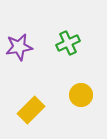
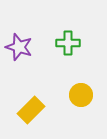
green cross: rotated 25 degrees clockwise
purple star: rotated 28 degrees clockwise
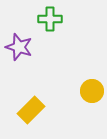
green cross: moved 18 px left, 24 px up
yellow circle: moved 11 px right, 4 px up
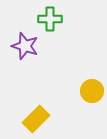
purple star: moved 6 px right, 1 px up
yellow rectangle: moved 5 px right, 9 px down
